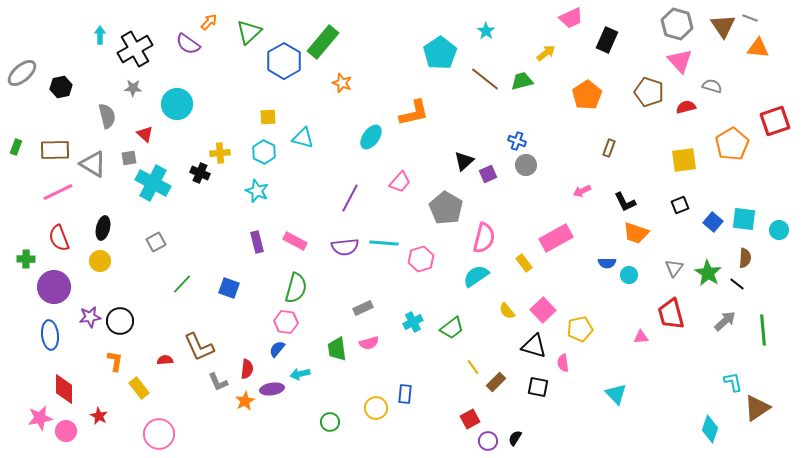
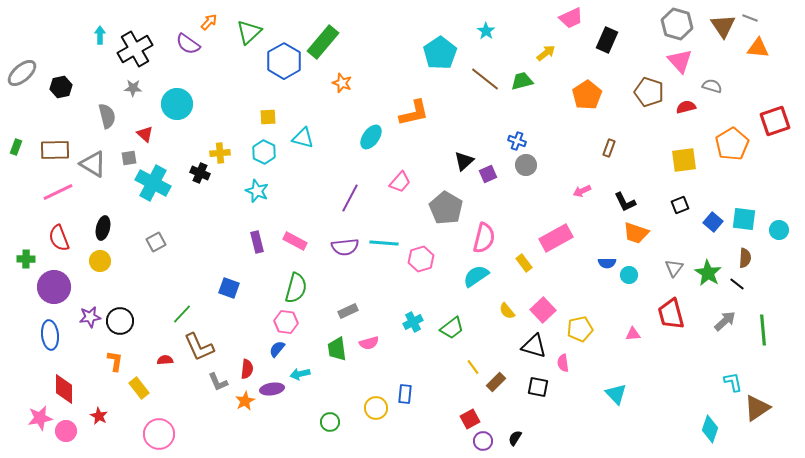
green line at (182, 284): moved 30 px down
gray rectangle at (363, 308): moved 15 px left, 3 px down
pink triangle at (641, 337): moved 8 px left, 3 px up
purple circle at (488, 441): moved 5 px left
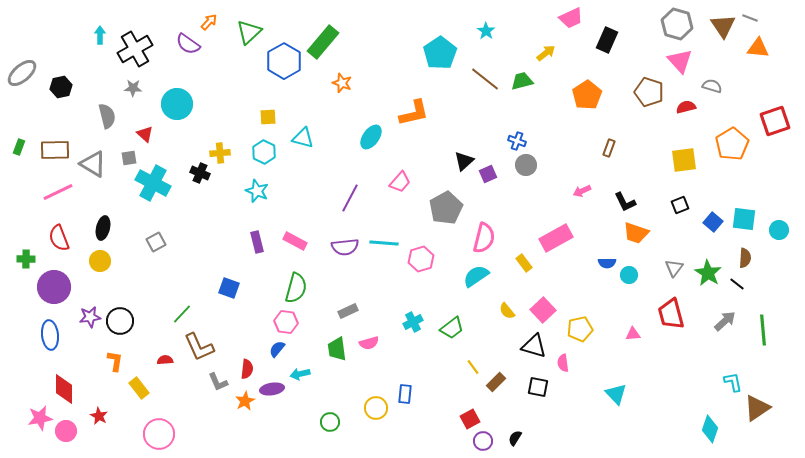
green rectangle at (16, 147): moved 3 px right
gray pentagon at (446, 208): rotated 12 degrees clockwise
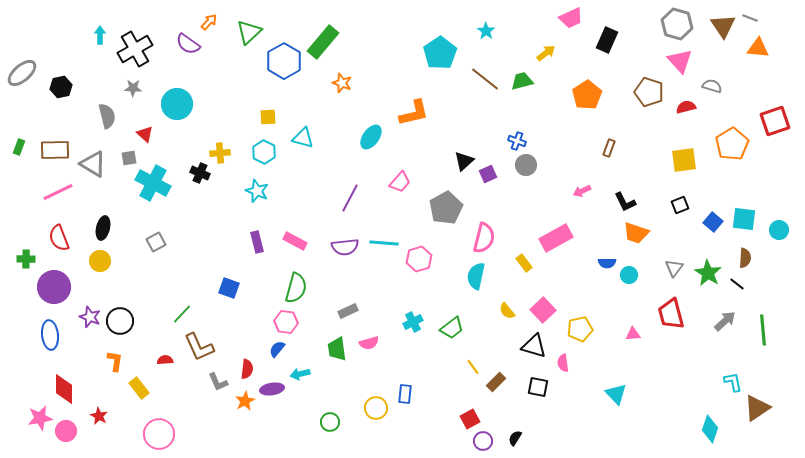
pink hexagon at (421, 259): moved 2 px left
cyan semicircle at (476, 276): rotated 44 degrees counterclockwise
purple star at (90, 317): rotated 30 degrees clockwise
